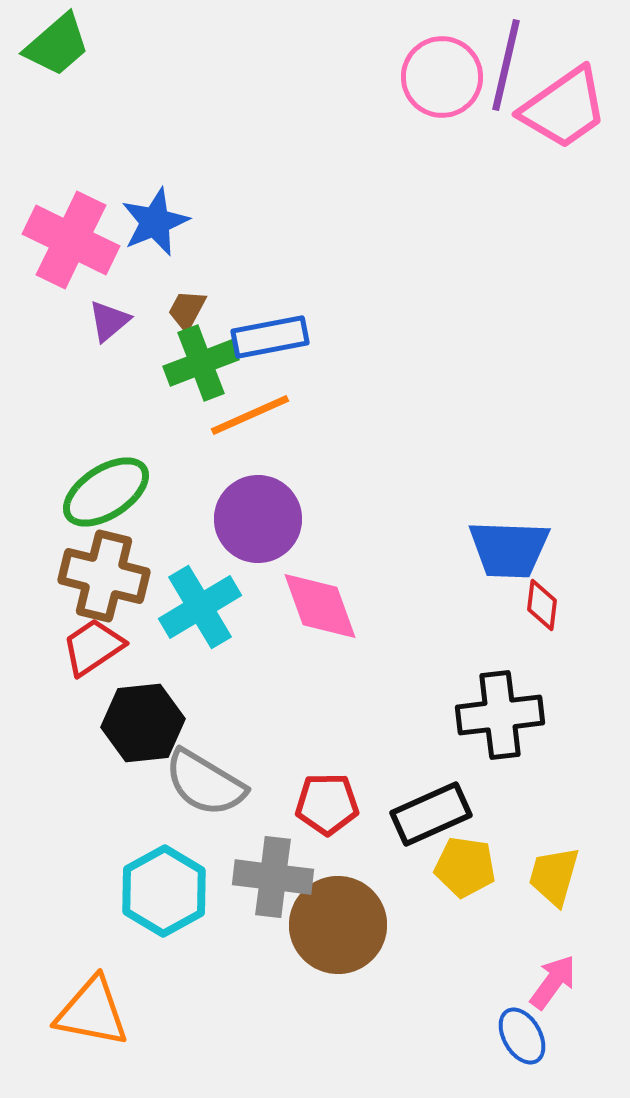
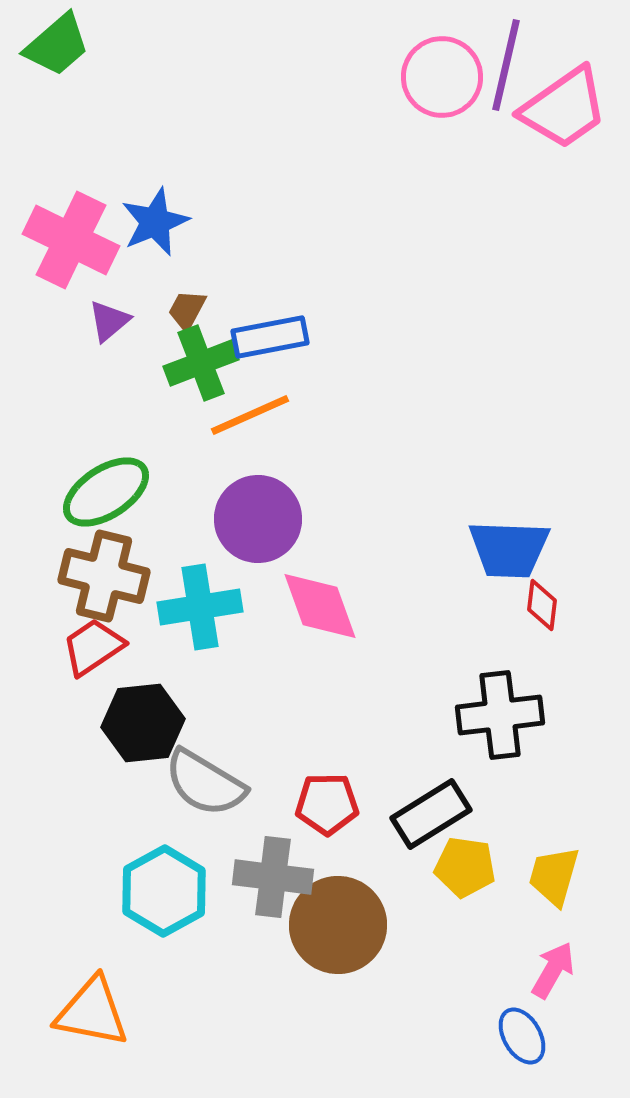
cyan cross: rotated 22 degrees clockwise
black rectangle: rotated 8 degrees counterclockwise
pink arrow: moved 12 px up; rotated 6 degrees counterclockwise
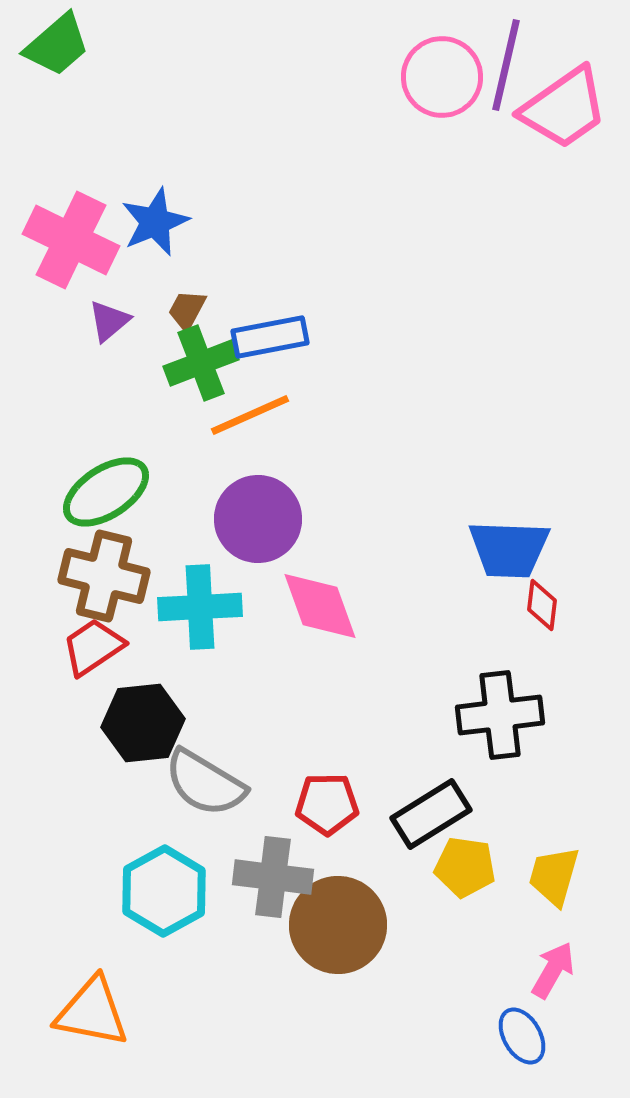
cyan cross: rotated 6 degrees clockwise
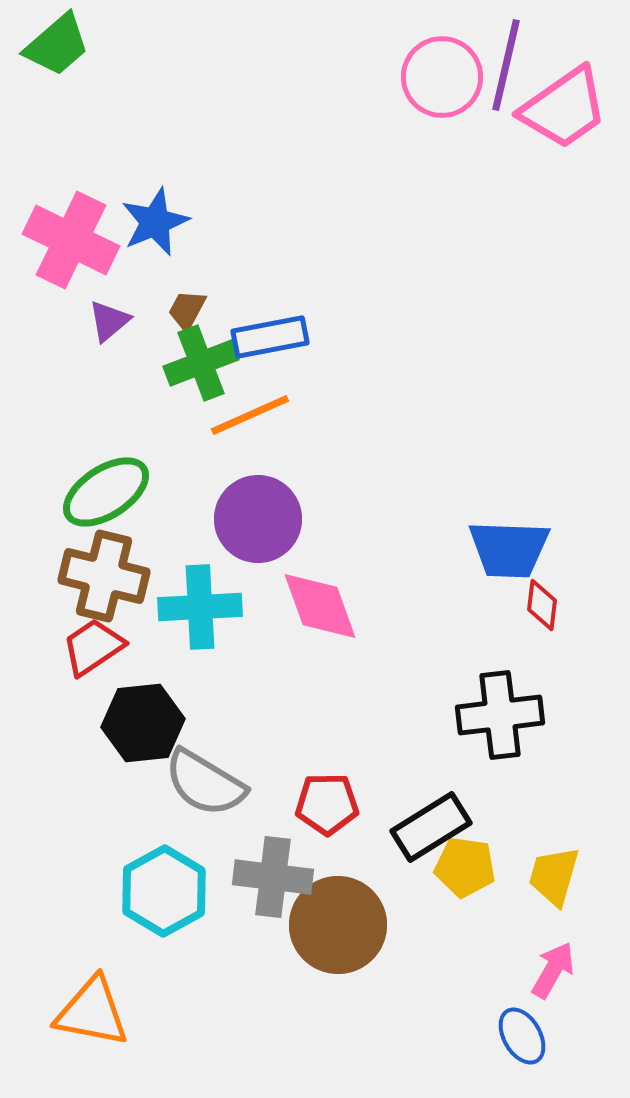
black rectangle: moved 13 px down
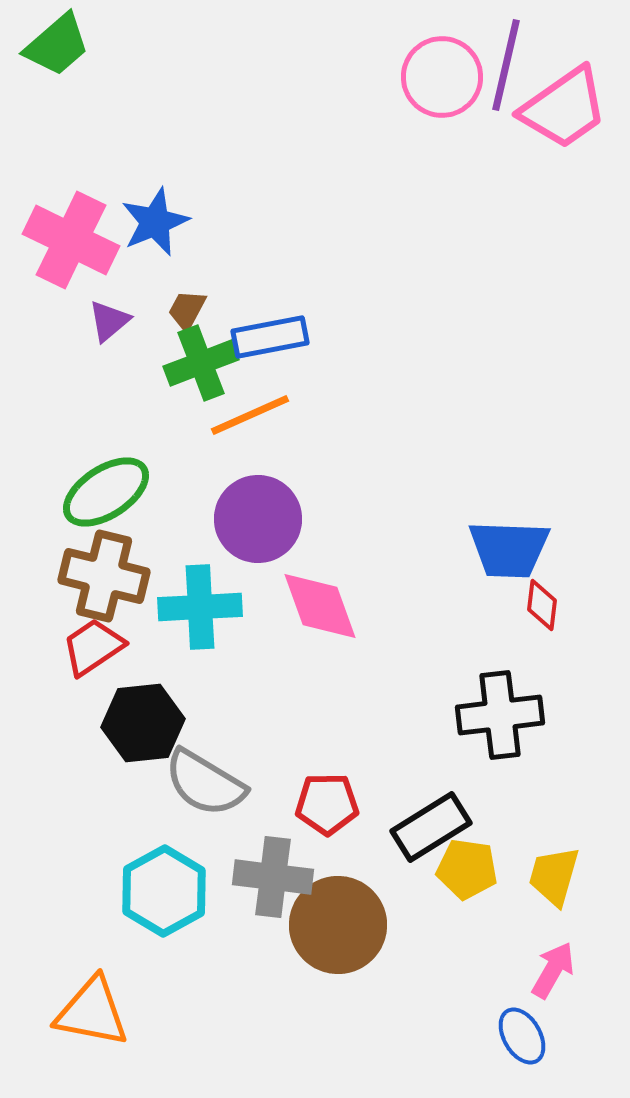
yellow pentagon: moved 2 px right, 2 px down
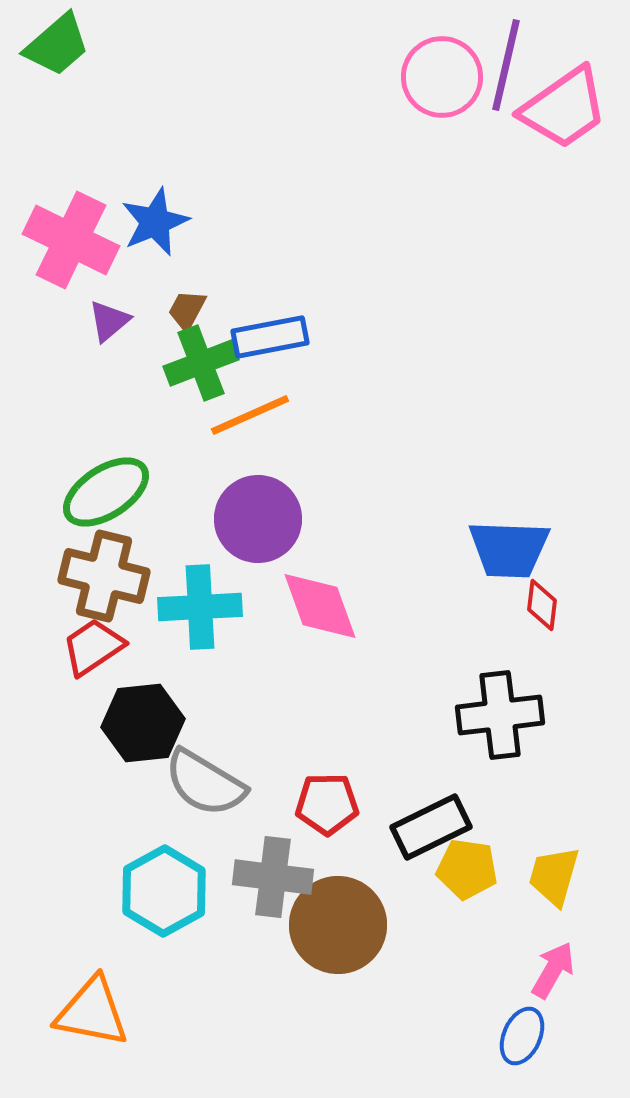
black rectangle: rotated 6 degrees clockwise
blue ellipse: rotated 54 degrees clockwise
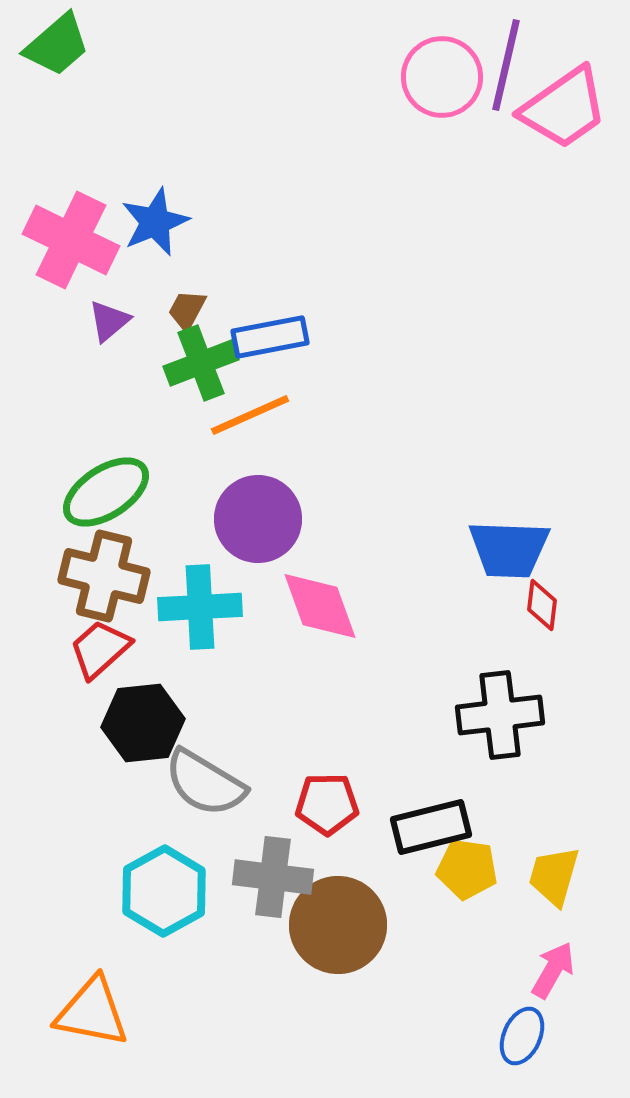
red trapezoid: moved 7 px right, 2 px down; rotated 8 degrees counterclockwise
black rectangle: rotated 12 degrees clockwise
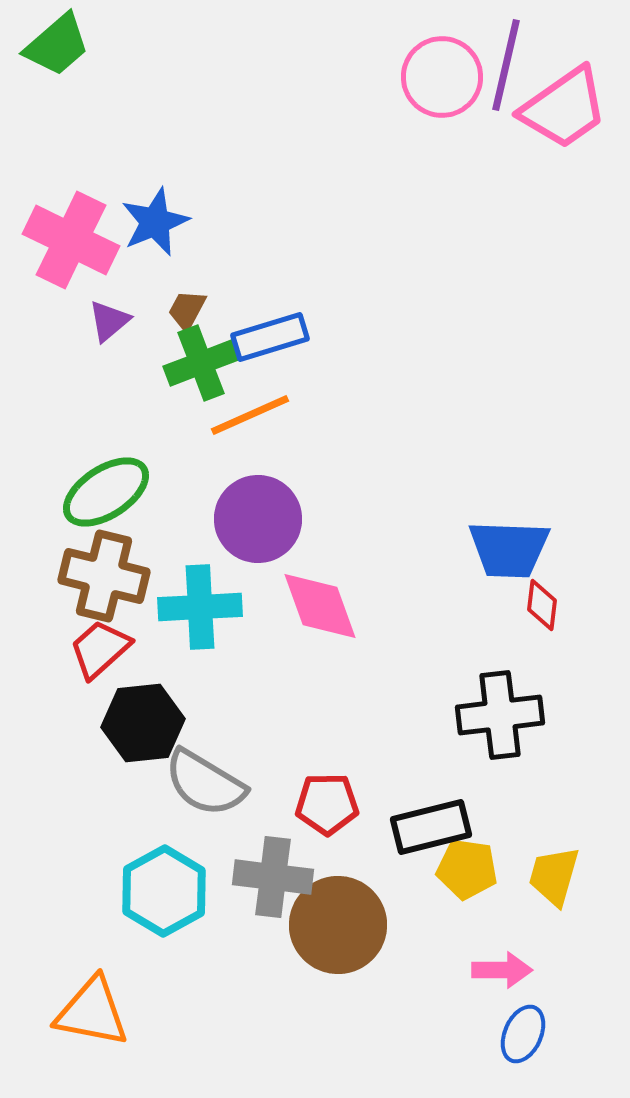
blue rectangle: rotated 6 degrees counterclockwise
pink arrow: moved 51 px left; rotated 60 degrees clockwise
blue ellipse: moved 1 px right, 2 px up
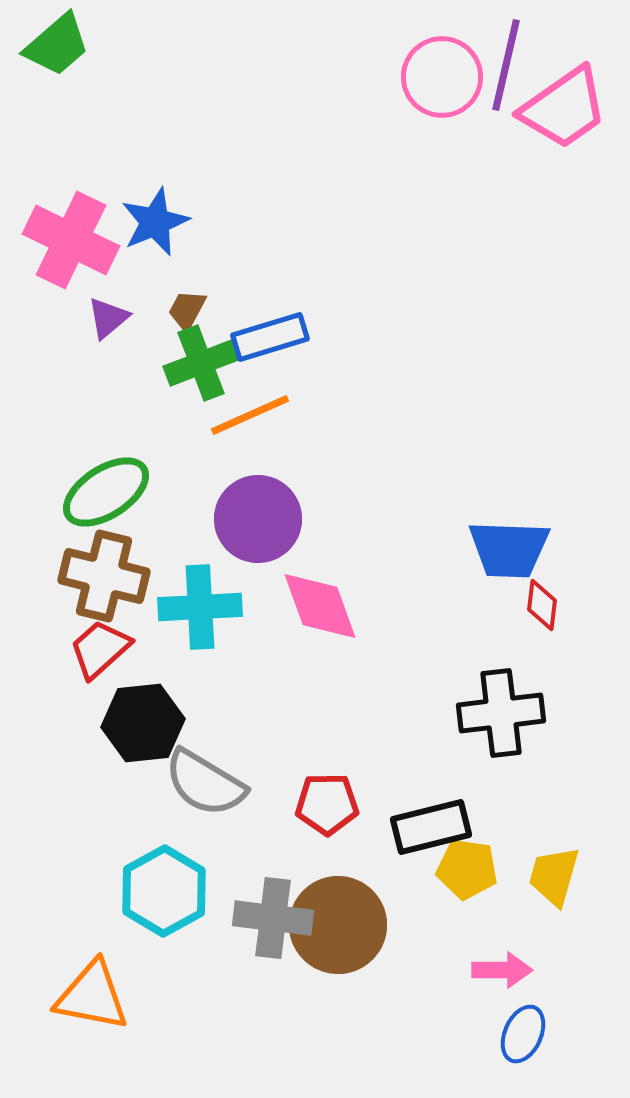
purple triangle: moved 1 px left, 3 px up
black cross: moved 1 px right, 2 px up
gray cross: moved 41 px down
orange triangle: moved 16 px up
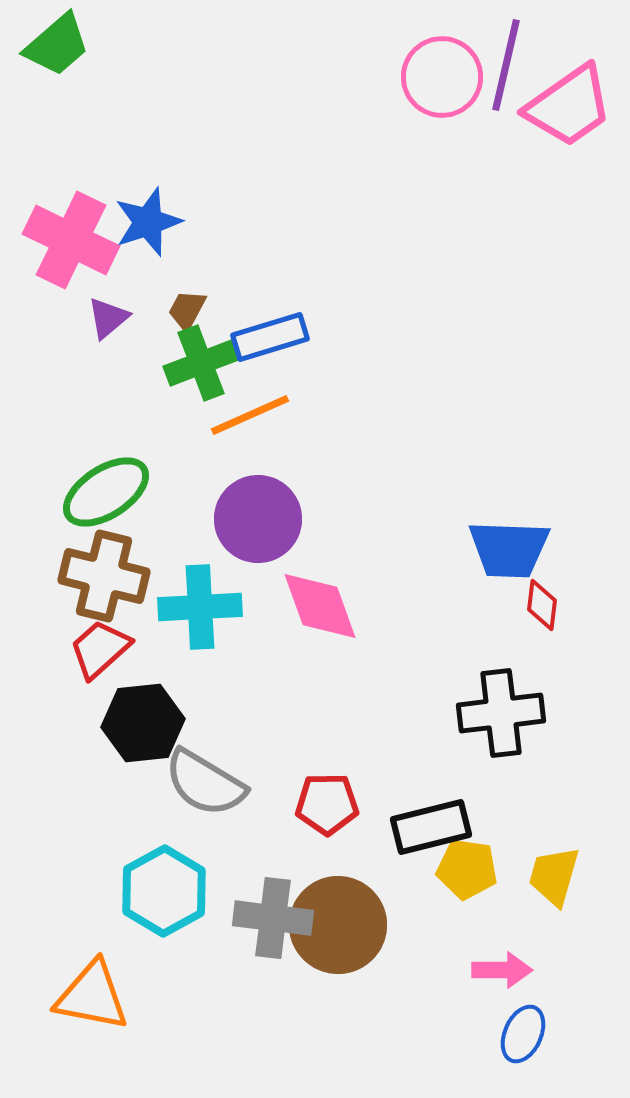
pink trapezoid: moved 5 px right, 2 px up
blue star: moved 7 px left; rotated 4 degrees clockwise
